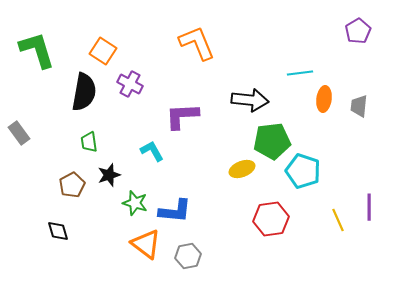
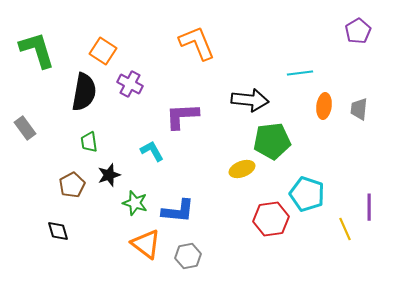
orange ellipse: moved 7 px down
gray trapezoid: moved 3 px down
gray rectangle: moved 6 px right, 5 px up
cyan pentagon: moved 4 px right, 23 px down
blue L-shape: moved 3 px right
yellow line: moved 7 px right, 9 px down
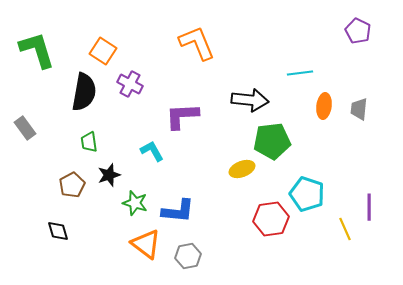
purple pentagon: rotated 15 degrees counterclockwise
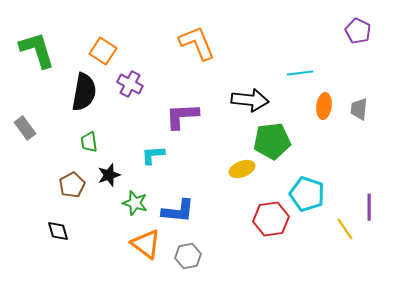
cyan L-shape: moved 1 px right, 4 px down; rotated 65 degrees counterclockwise
yellow line: rotated 10 degrees counterclockwise
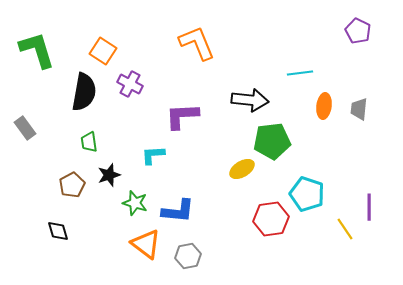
yellow ellipse: rotated 10 degrees counterclockwise
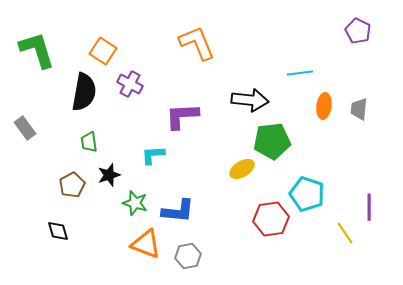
yellow line: moved 4 px down
orange triangle: rotated 16 degrees counterclockwise
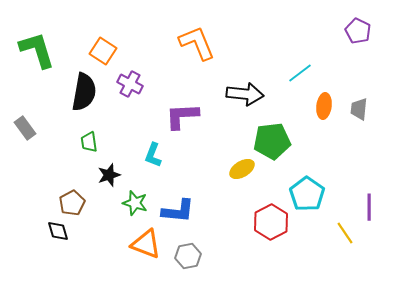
cyan line: rotated 30 degrees counterclockwise
black arrow: moved 5 px left, 6 px up
cyan L-shape: rotated 65 degrees counterclockwise
brown pentagon: moved 18 px down
cyan pentagon: rotated 16 degrees clockwise
red hexagon: moved 3 px down; rotated 20 degrees counterclockwise
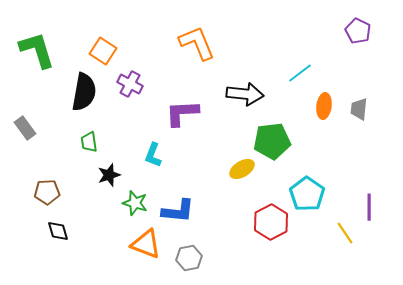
purple L-shape: moved 3 px up
brown pentagon: moved 25 px left, 11 px up; rotated 25 degrees clockwise
gray hexagon: moved 1 px right, 2 px down
